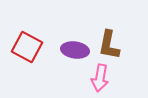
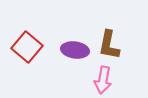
red square: rotated 12 degrees clockwise
pink arrow: moved 3 px right, 2 px down
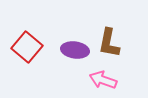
brown L-shape: moved 2 px up
pink arrow: rotated 100 degrees clockwise
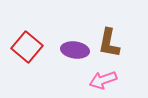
pink arrow: rotated 40 degrees counterclockwise
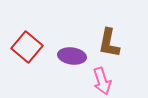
purple ellipse: moved 3 px left, 6 px down
pink arrow: moved 1 px left, 1 px down; rotated 88 degrees counterclockwise
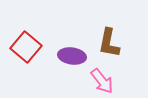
red square: moved 1 px left
pink arrow: rotated 20 degrees counterclockwise
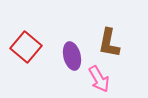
purple ellipse: rotated 68 degrees clockwise
pink arrow: moved 3 px left, 2 px up; rotated 8 degrees clockwise
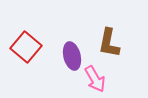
pink arrow: moved 4 px left
